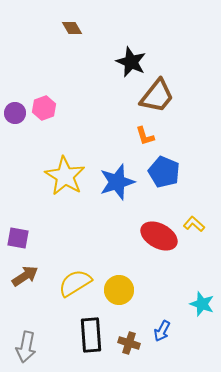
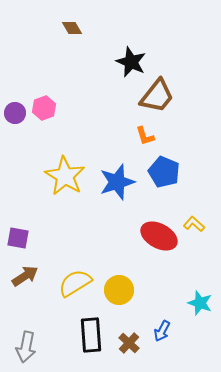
cyan star: moved 2 px left, 1 px up
brown cross: rotated 25 degrees clockwise
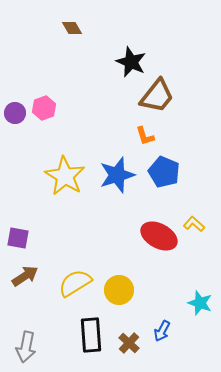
blue star: moved 7 px up
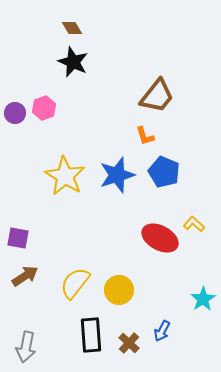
black star: moved 58 px left
red ellipse: moved 1 px right, 2 px down
yellow semicircle: rotated 20 degrees counterclockwise
cyan star: moved 3 px right, 4 px up; rotated 20 degrees clockwise
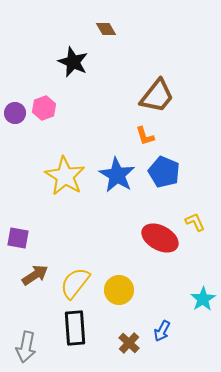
brown diamond: moved 34 px right, 1 px down
blue star: rotated 24 degrees counterclockwise
yellow L-shape: moved 1 px right, 2 px up; rotated 25 degrees clockwise
brown arrow: moved 10 px right, 1 px up
black rectangle: moved 16 px left, 7 px up
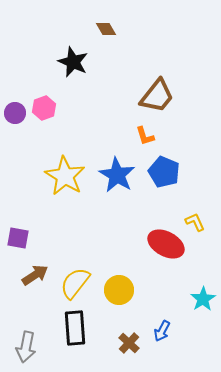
red ellipse: moved 6 px right, 6 px down
